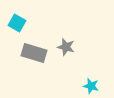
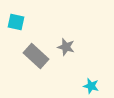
cyan square: moved 1 px left, 1 px up; rotated 18 degrees counterclockwise
gray rectangle: moved 2 px right, 3 px down; rotated 25 degrees clockwise
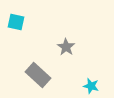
gray star: rotated 18 degrees clockwise
gray rectangle: moved 2 px right, 19 px down
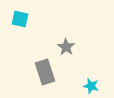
cyan square: moved 4 px right, 3 px up
gray rectangle: moved 7 px right, 3 px up; rotated 30 degrees clockwise
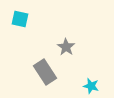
gray rectangle: rotated 15 degrees counterclockwise
